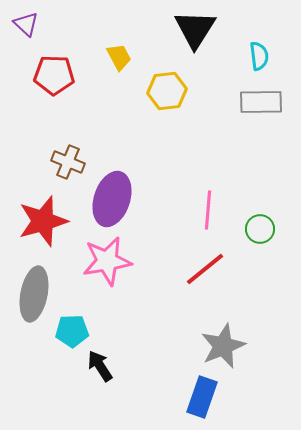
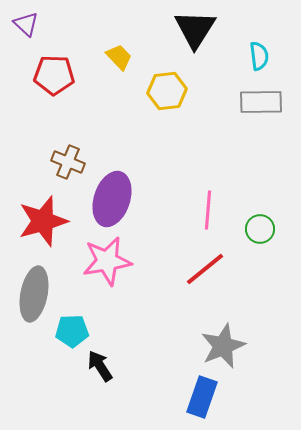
yellow trapezoid: rotated 16 degrees counterclockwise
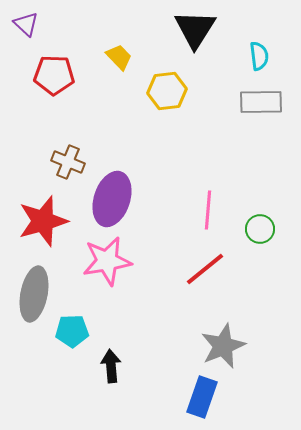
black arrow: moved 11 px right; rotated 28 degrees clockwise
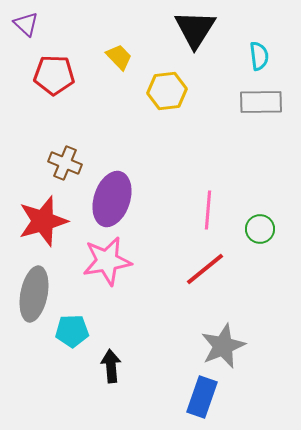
brown cross: moved 3 px left, 1 px down
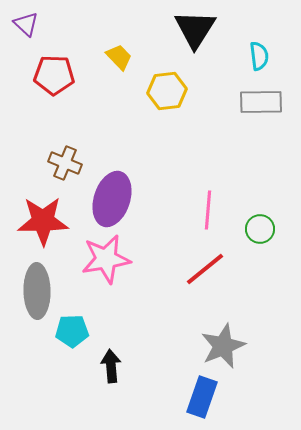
red star: rotated 15 degrees clockwise
pink star: moved 1 px left, 2 px up
gray ellipse: moved 3 px right, 3 px up; rotated 12 degrees counterclockwise
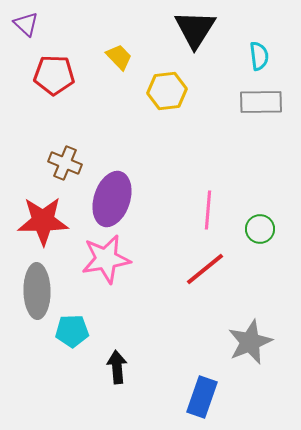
gray star: moved 27 px right, 4 px up
black arrow: moved 6 px right, 1 px down
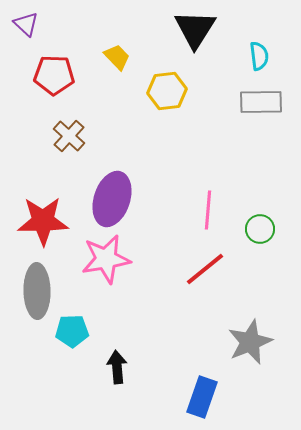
yellow trapezoid: moved 2 px left
brown cross: moved 4 px right, 27 px up; rotated 20 degrees clockwise
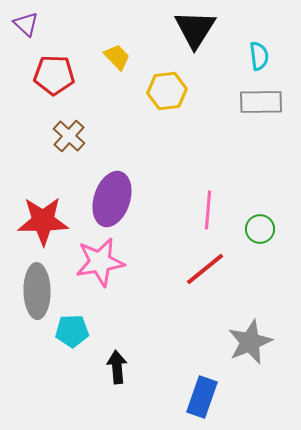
pink star: moved 6 px left, 3 px down
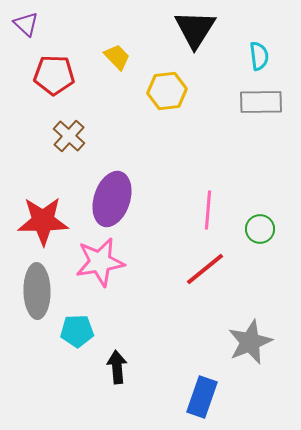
cyan pentagon: moved 5 px right
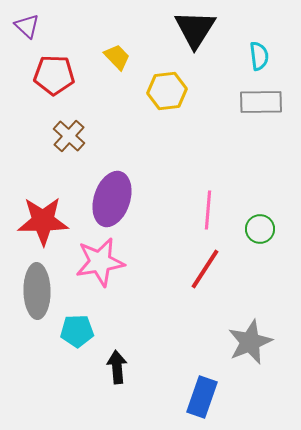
purple triangle: moved 1 px right, 2 px down
red line: rotated 18 degrees counterclockwise
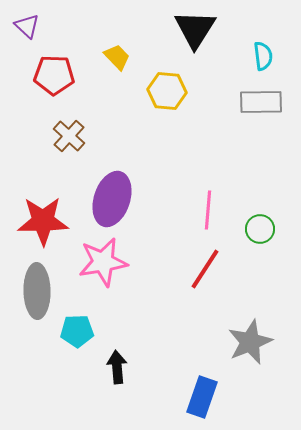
cyan semicircle: moved 4 px right
yellow hexagon: rotated 12 degrees clockwise
pink star: moved 3 px right
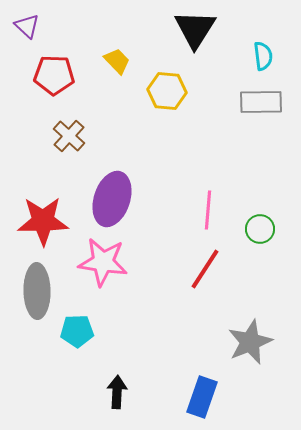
yellow trapezoid: moved 4 px down
pink star: rotated 18 degrees clockwise
black arrow: moved 25 px down; rotated 8 degrees clockwise
